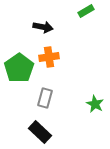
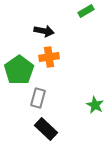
black arrow: moved 1 px right, 4 px down
green pentagon: moved 2 px down
gray rectangle: moved 7 px left
green star: moved 1 px down
black rectangle: moved 6 px right, 3 px up
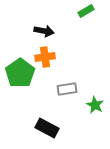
orange cross: moved 4 px left
green pentagon: moved 1 px right, 3 px down
gray rectangle: moved 29 px right, 9 px up; rotated 66 degrees clockwise
black rectangle: moved 1 px right, 1 px up; rotated 15 degrees counterclockwise
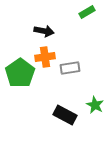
green rectangle: moved 1 px right, 1 px down
gray rectangle: moved 3 px right, 21 px up
black rectangle: moved 18 px right, 13 px up
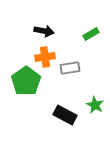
green rectangle: moved 4 px right, 22 px down
green pentagon: moved 6 px right, 8 px down
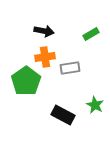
black rectangle: moved 2 px left
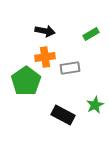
black arrow: moved 1 px right
green star: rotated 18 degrees clockwise
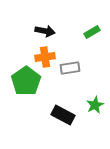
green rectangle: moved 1 px right, 2 px up
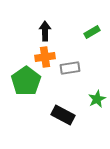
black arrow: rotated 102 degrees counterclockwise
green star: moved 2 px right, 6 px up
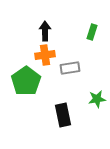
green rectangle: rotated 42 degrees counterclockwise
orange cross: moved 2 px up
green star: rotated 18 degrees clockwise
black rectangle: rotated 50 degrees clockwise
